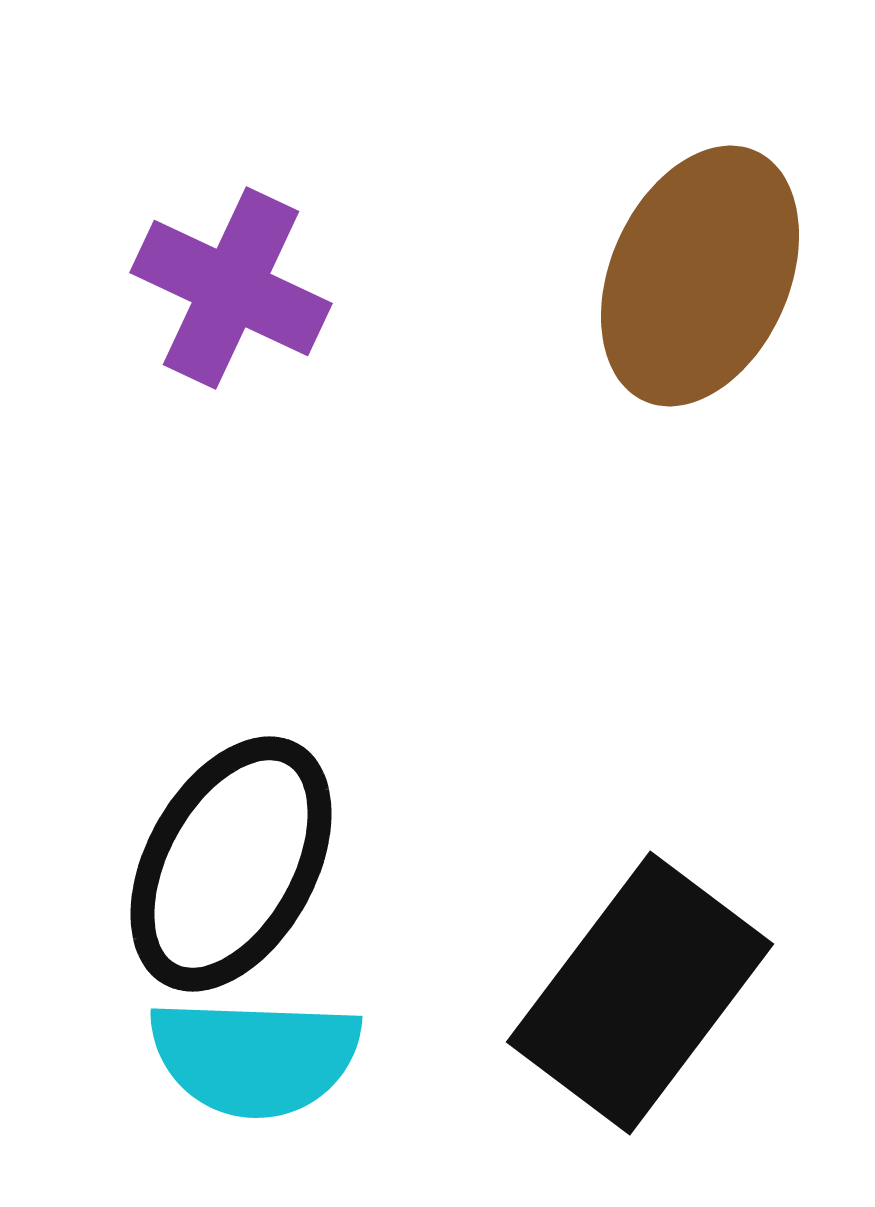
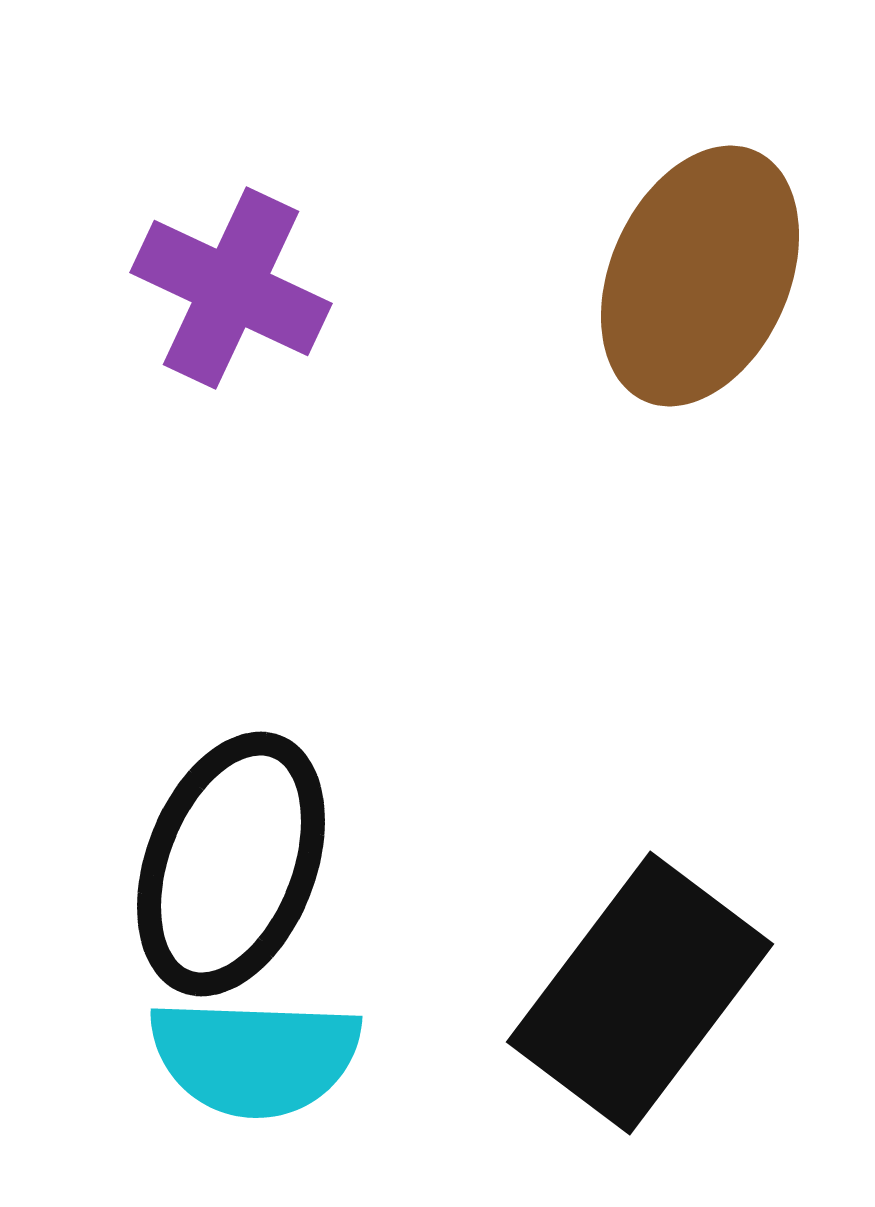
black ellipse: rotated 8 degrees counterclockwise
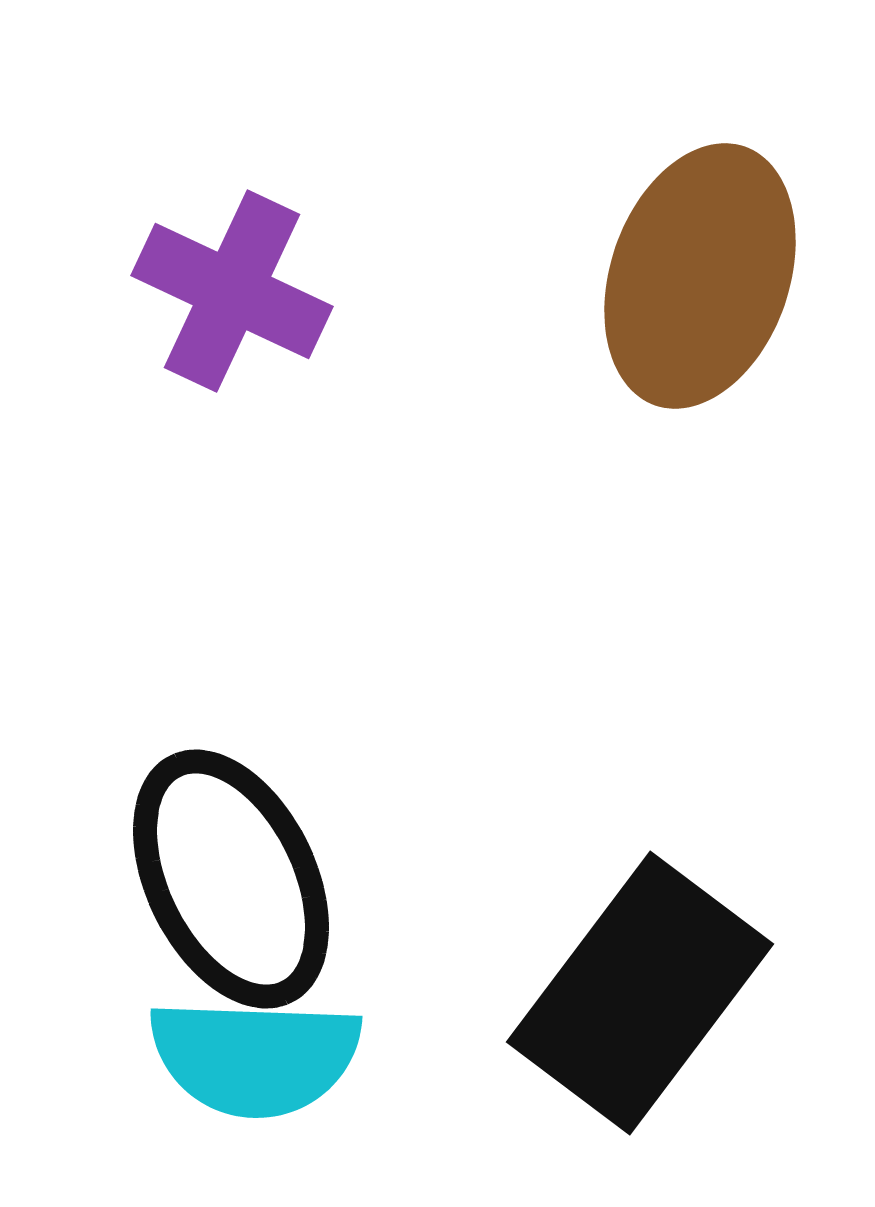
brown ellipse: rotated 5 degrees counterclockwise
purple cross: moved 1 px right, 3 px down
black ellipse: moved 15 px down; rotated 47 degrees counterclockwise
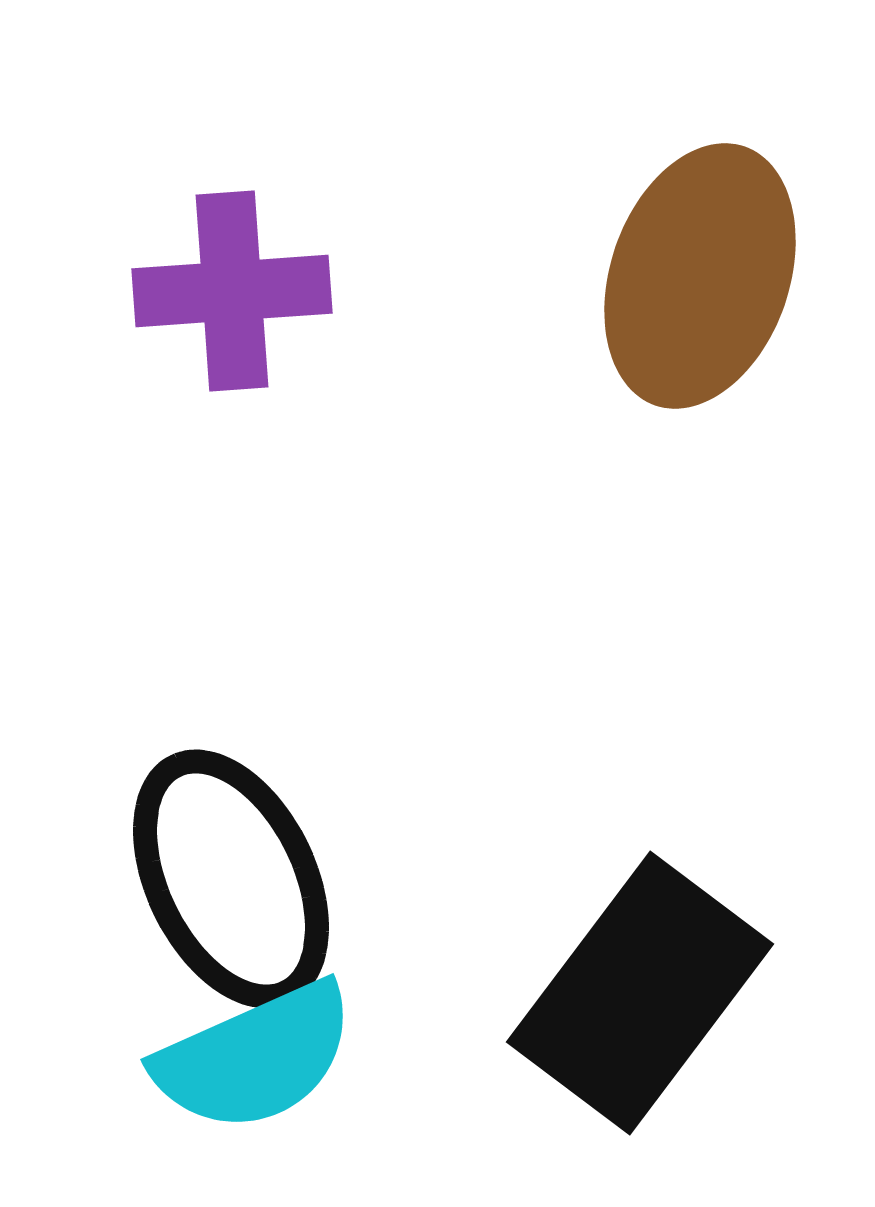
purple cross: rotated 29 degrees counterclockwise
cyan semicircle: rotated 26 degrees counterclockwise
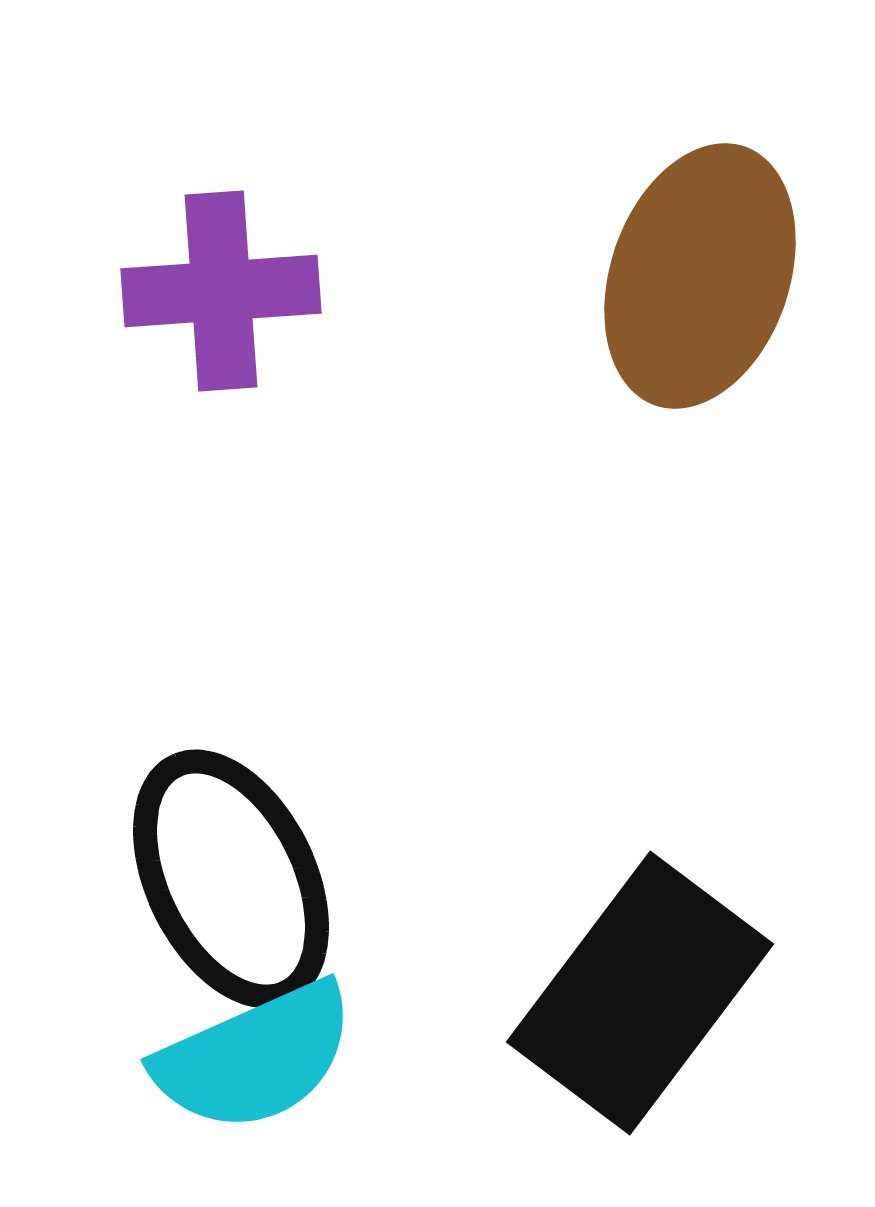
purple cross: moved 11 px left
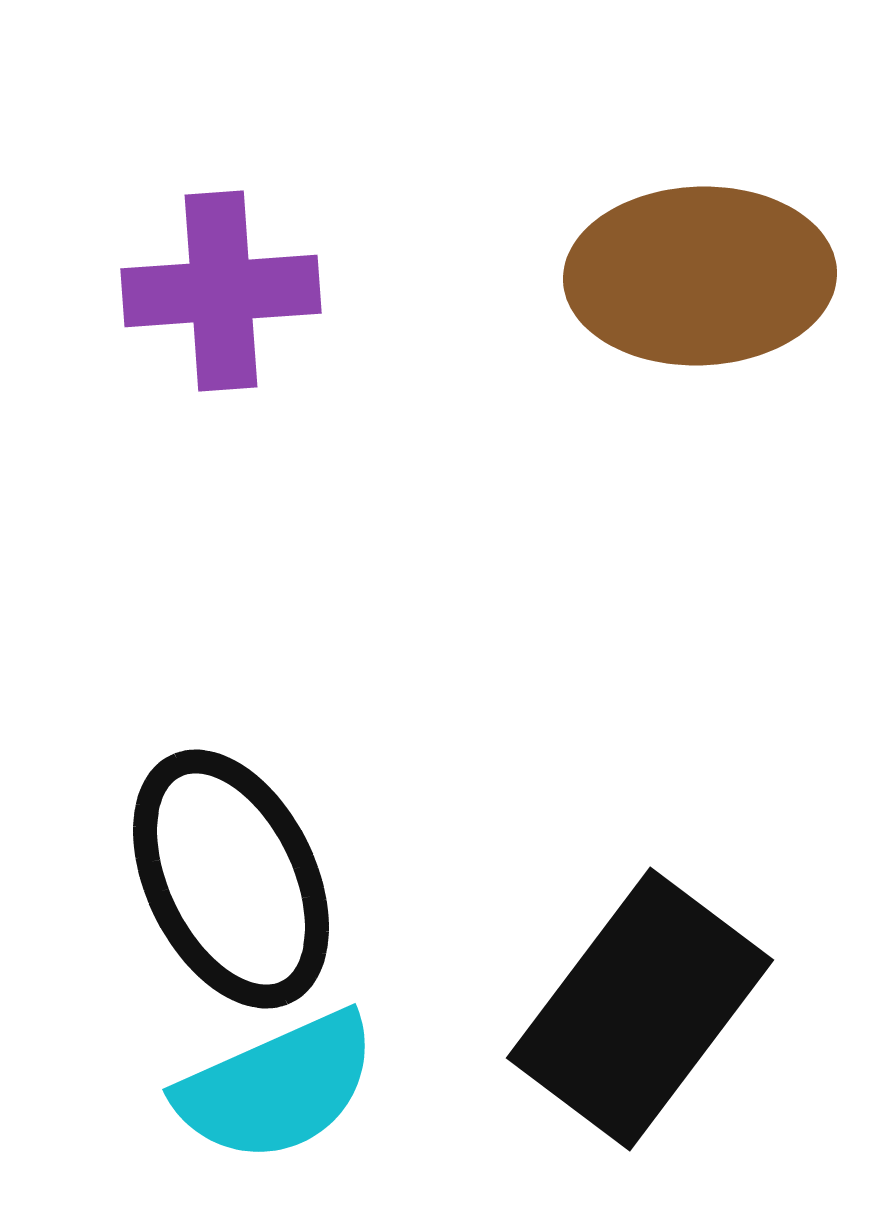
brown ellipse: rotated 69 degrees clockwise
black rectangle: moved 16 px down
cyan semicircle: moved 22 px right, 30 px down
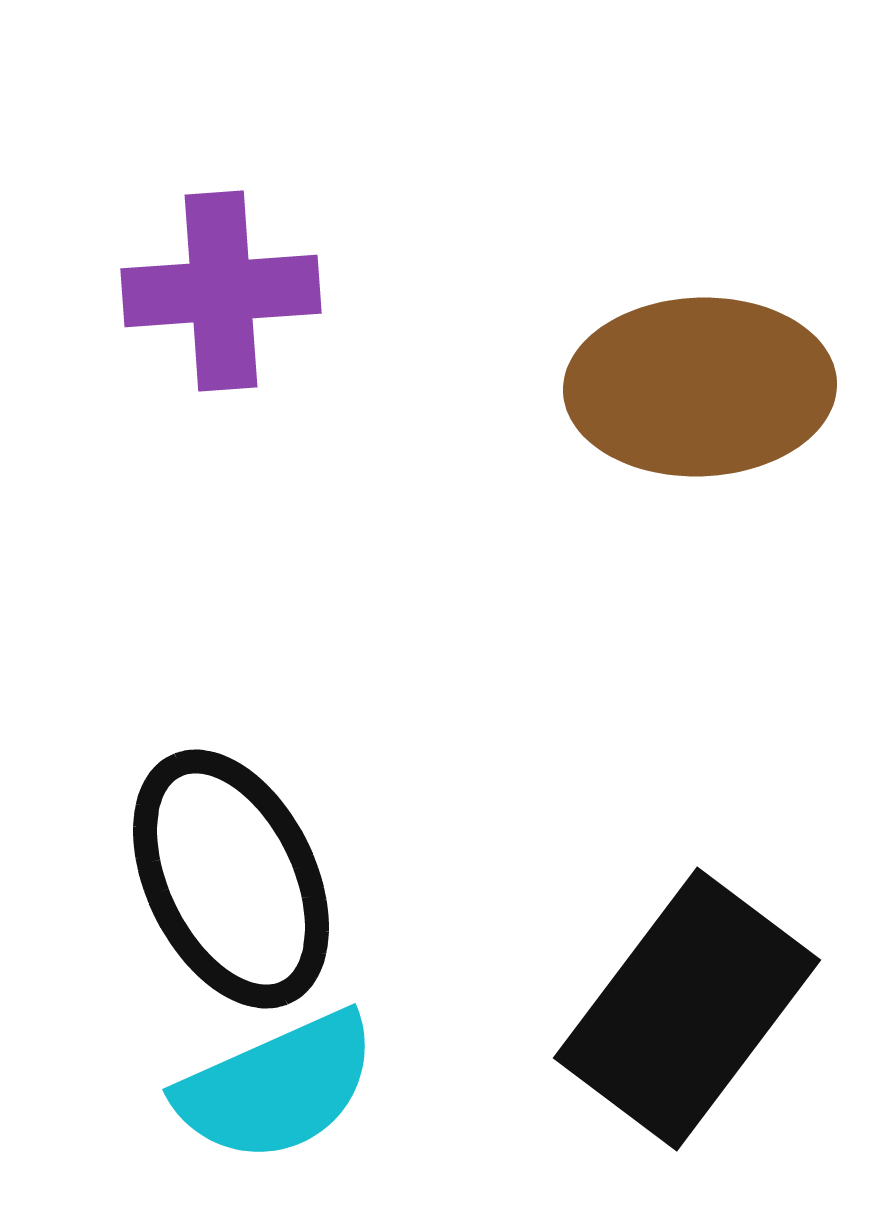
brown ellipse: moved 111 px down
black rectangle: moved 47 px right
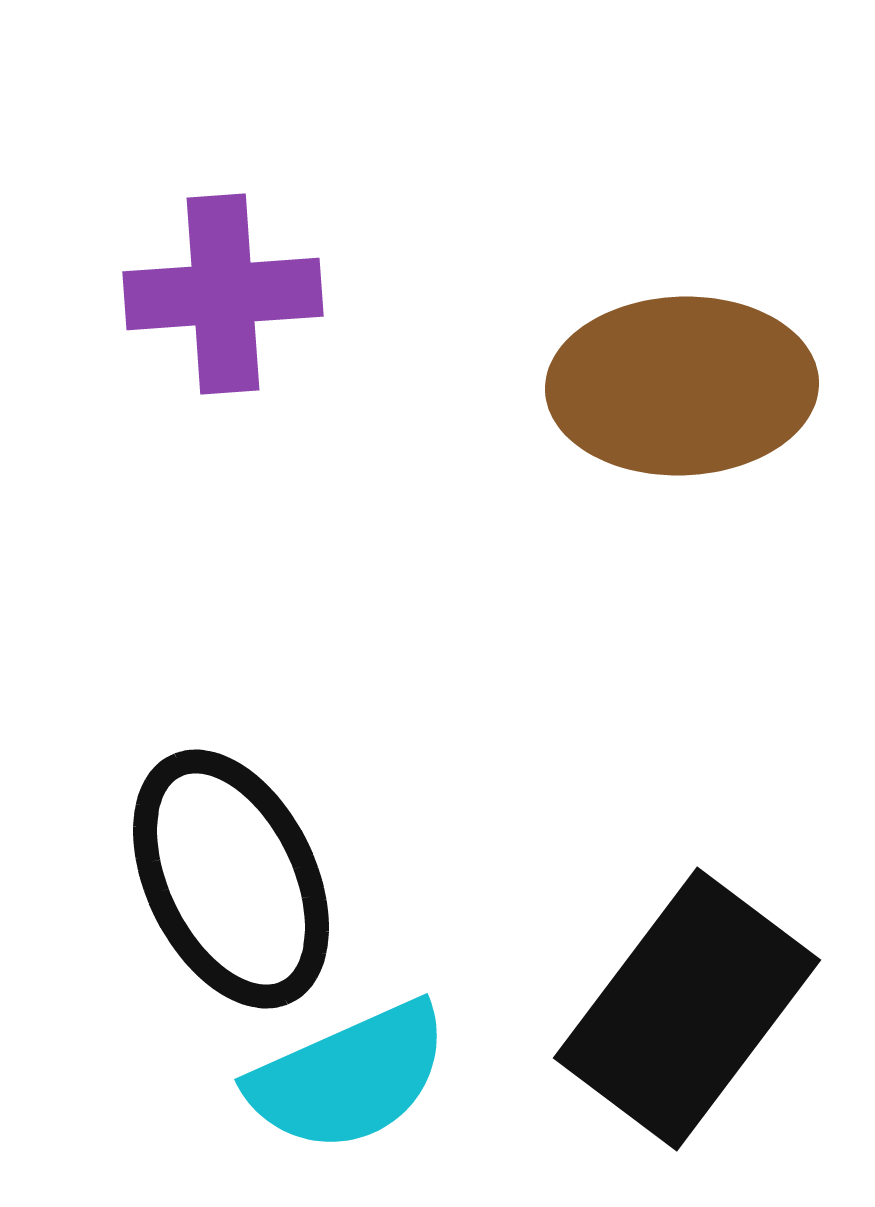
purple cross: moved 2 px right, 3 px down
brown ellipse: moved 18 px left, 1 px up
cyan semicircle: moved 72 px right, 10 px up
